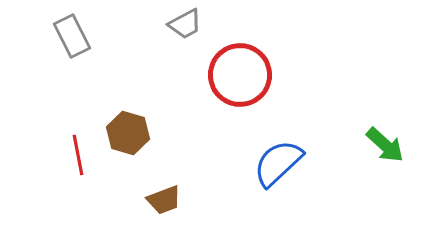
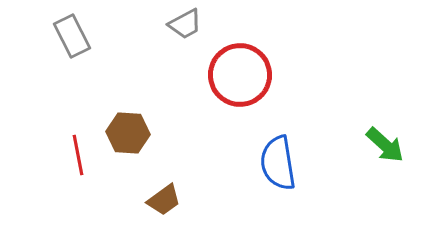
brown hexagon: rotated 12 degrees counterclockwise
blue semicircle: rotated 56 degrees counterclockwise
brown trapezoid: rotated 15 degrees counterclockwise
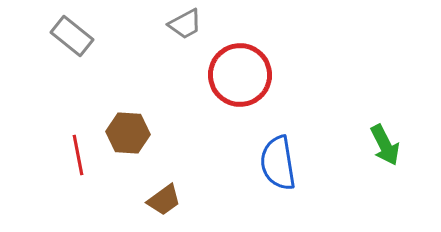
gray rectangle: rotated 24 degrees counterclockwise
green arrow: rotated 21 degrees clockwise
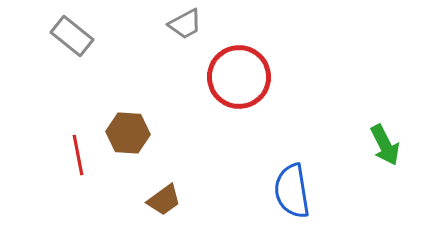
red circle: moved 1 px left, 2 px down
blue semicircle: moved 14 px right, 28 px down
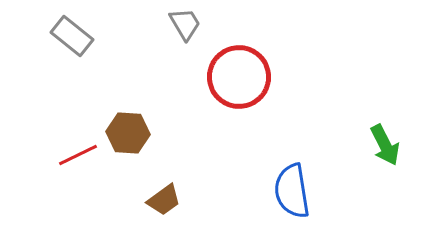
gray trapezoid: rotated 93 degrees counterclockwise
red line: rotated 75 degrees clockwise
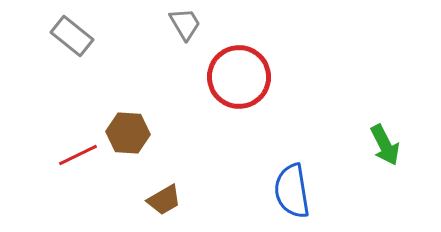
brown trapezoid: rotated 6 degrees clockwise
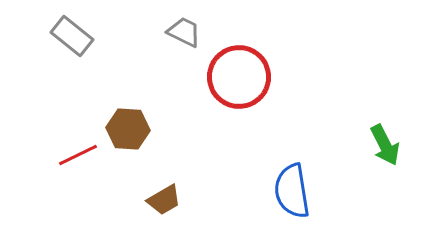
gray trapezoid: moved 1 px left, 8 px down; rotated 33 degrees counterclockwise
brown hexagon: moved 4 px up
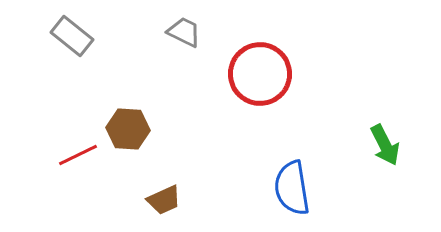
red circle: moved 21 px right, 3 px up
blue semicircle: moved 3 px up
brown trapezoid: rotated 6 degrees clockwise
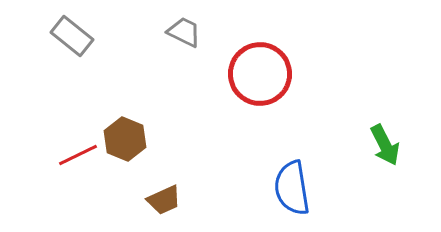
brown hexagon: moved 3 px left, 10 px down; rotated 18 degrees clockwise
